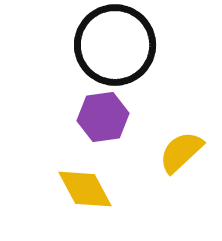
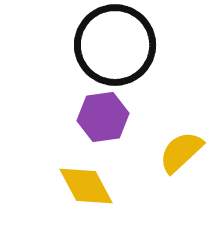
yellow diamond: moved 1 px right, 3 px up
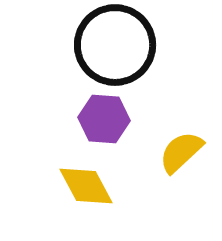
purple hexagon: moved 1 px right, 2 px down; rotated 12 degrees clockwise
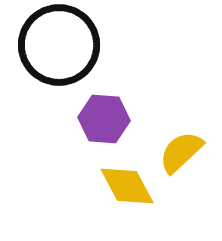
black circle: moved 56 px left
yellow diamond: moved 41 px right
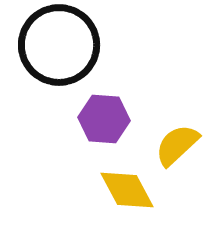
yellow semicircle: moved 4 px left, 7 px up
yellow diamond: moved 4 px down
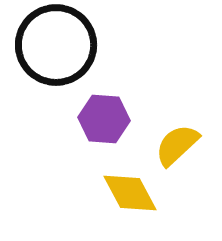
black circle: moved 3 px left
yellow diamond: moved 3 px right, 3 px down
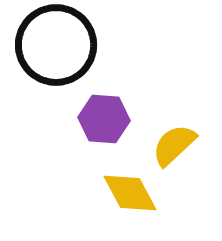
yellow semicircle: moved 3 px left
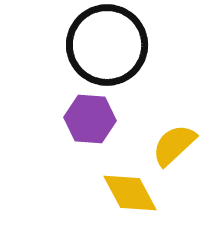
black circle: moved 51 px right
purple hexagon: moved 14 px left
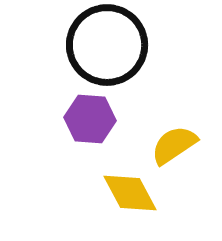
yellow semicircle: rotated 9 degrees clockwise
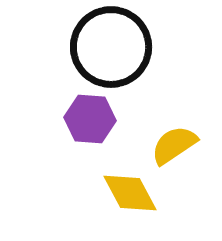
black circle: moved 4 px right, 2 px down
